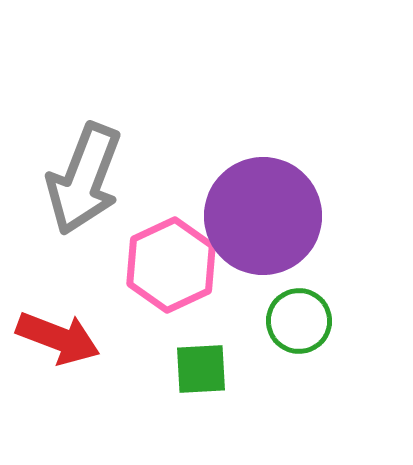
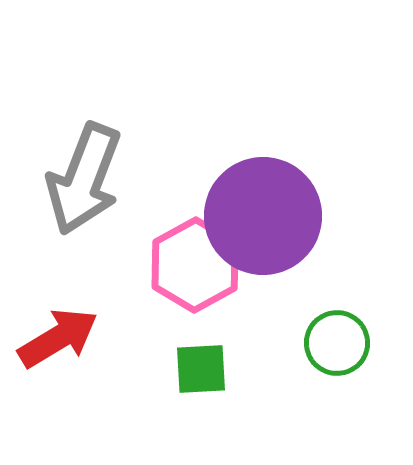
pink hexagon: moved 24 px right; rotated 4 degrees counterclockwise
green circle: moved 38 px right, 22 px down
red arrow: rotated 52 degrees counterclockwise
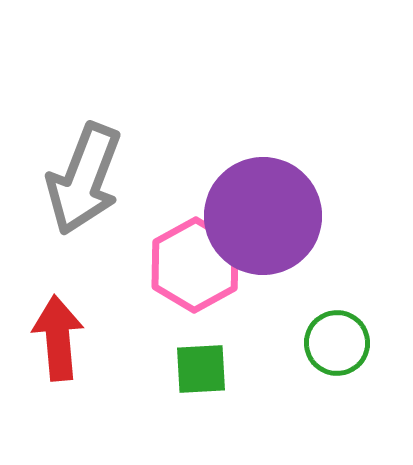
red arrow: rotated 64 degrees counterclockwise
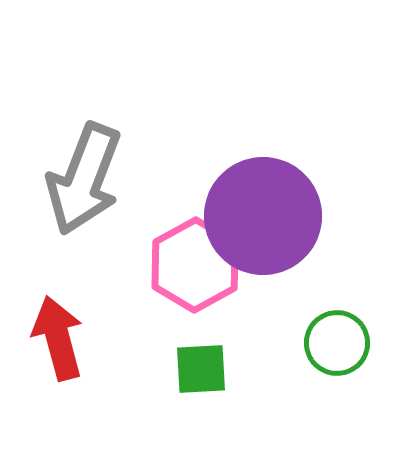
red arrow: rotated 10 degrees counterclockwise
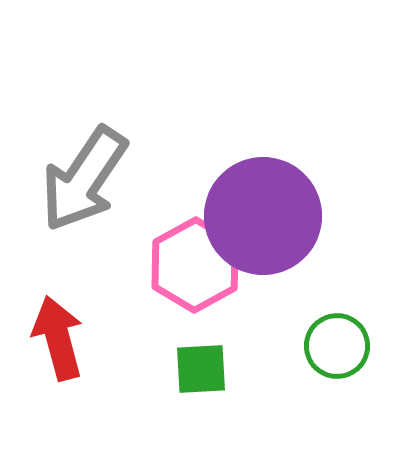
gray arrow: rotated 13 degrees clockwise
green circle: moved 3 px down
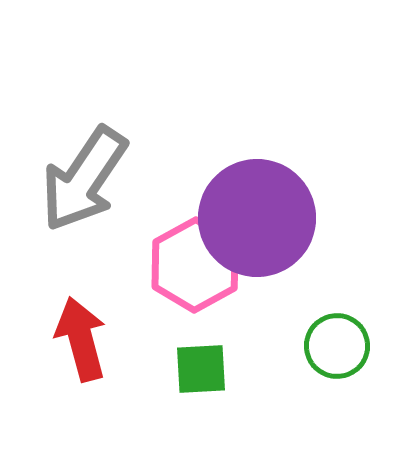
purple circle: moved 6 px left, 2 px down
red arrow: moved 23 px right, 1 px down
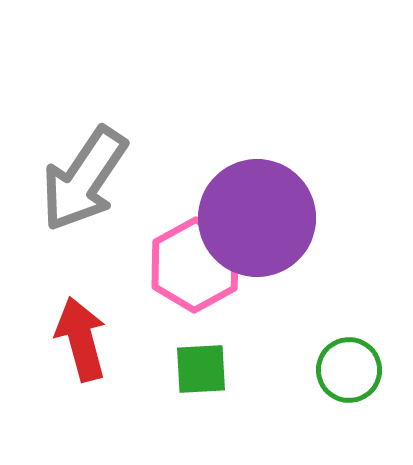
green circle: moved 12 px right, 24 px down
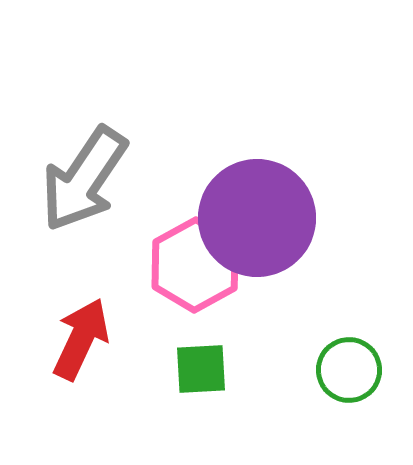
red arrow: rotated 40 degrees clockwise
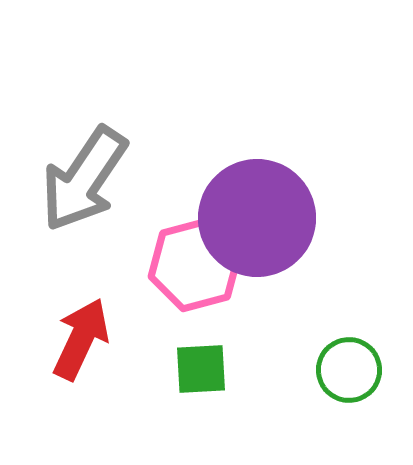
pink hexagon: rotated 14 degrees clockwise
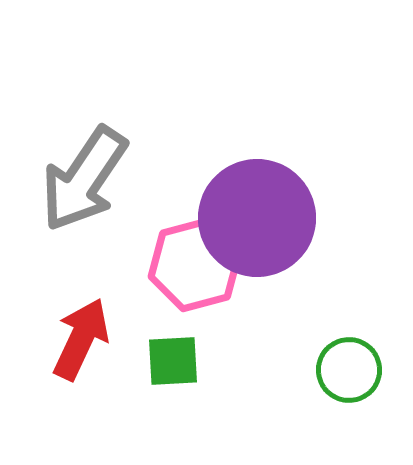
green square: moved 28 px left, 8 px up
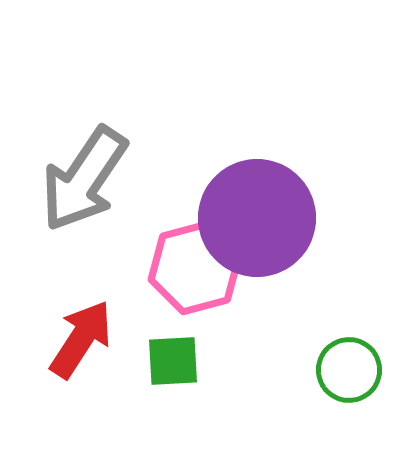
pink hexagon: moved 3 px down
red arrow: rotated 8 degrees clockwise
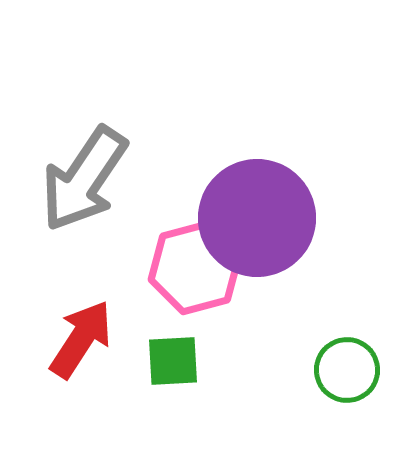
green circle: moved 2 px left
